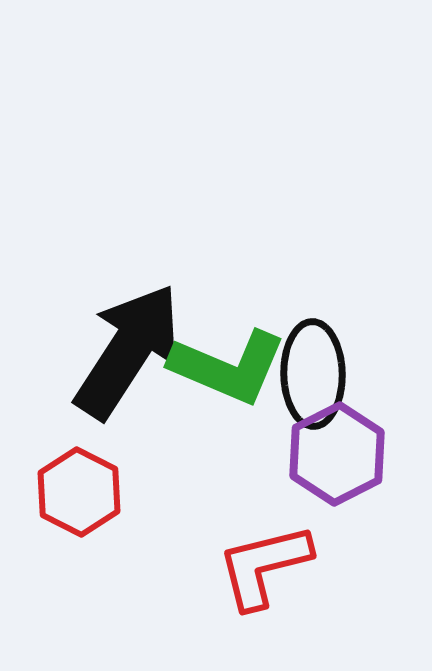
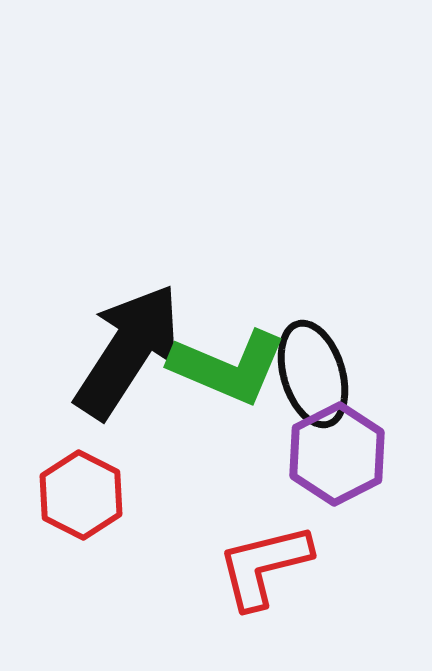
black ellipse: rotated 16 degrees counterclockwise
red hexagon: moved 2 px right, 3 px down
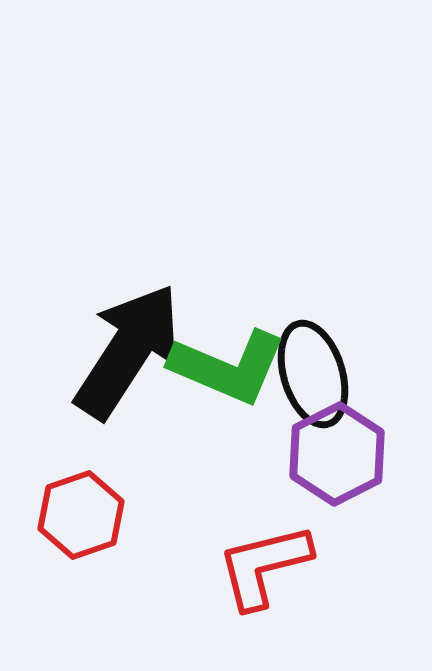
red hexagon: moved 20 px down; rotated 14 degrees clockwise
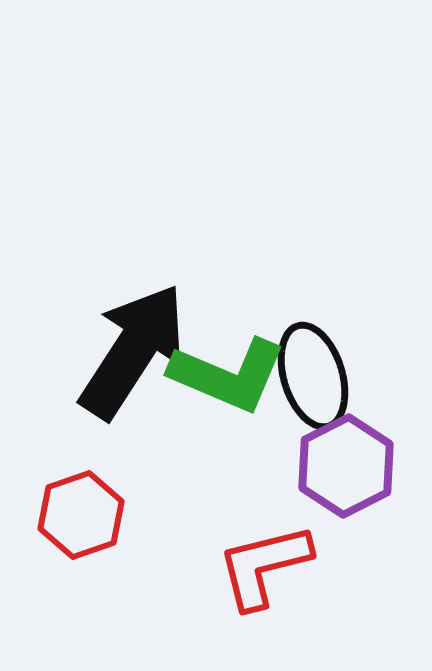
black arrow: moved 5 px right
green L-shape: moved 8 px down
black ellipse: moved 2 px down
purple hexagon: moved 9 px right, 12 px down
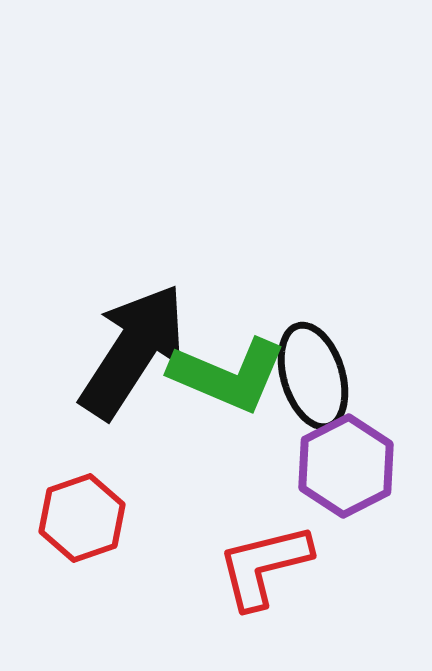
red hexagon: moved 1 px right, 3 px down
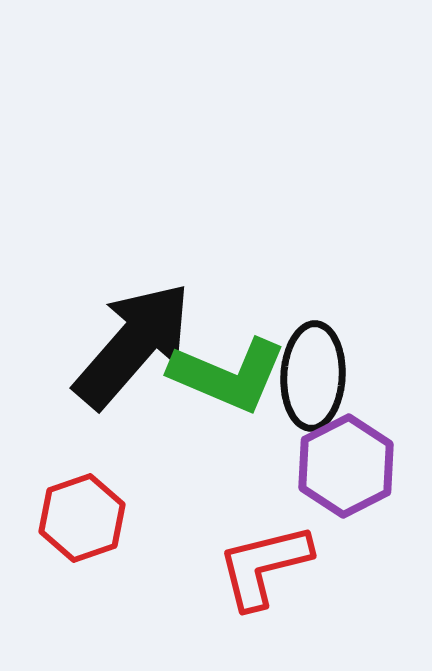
black arrow: moved 6 px up; rotated 8 degrees clockwise
black ellipse: rotated 20 degrees clockwise
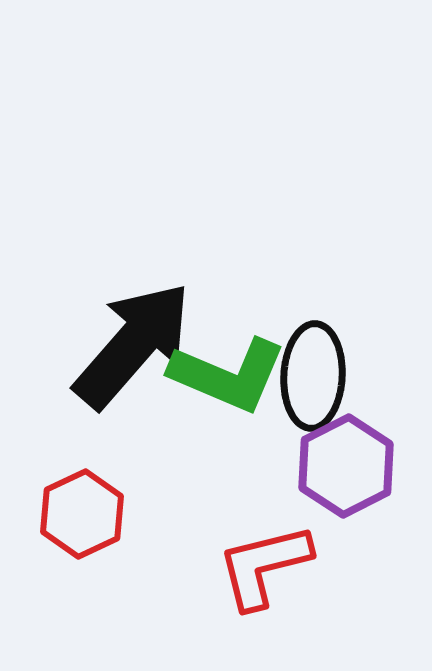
red hexagon: moved 4 px up; rotated 6 degrees counterclockwise
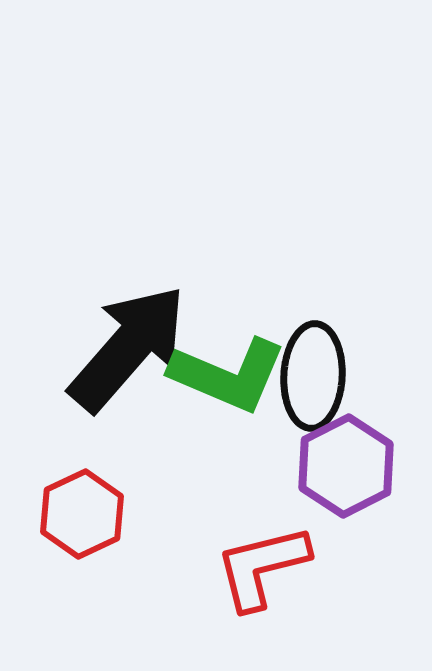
black arrow: moved 5 px left, 3 px down
red L-shape: moved 2 px left, 1 px down
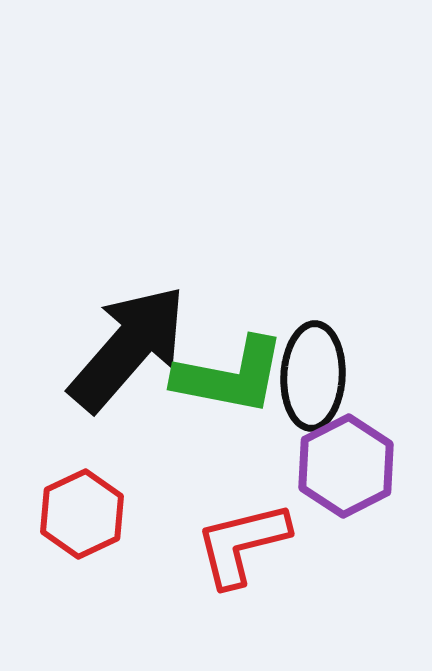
green L-shape: moved 2 px right, 1 px down; rotated 12 degrees counterclockwise
red L-shape: moved 20 px left, 23 px up
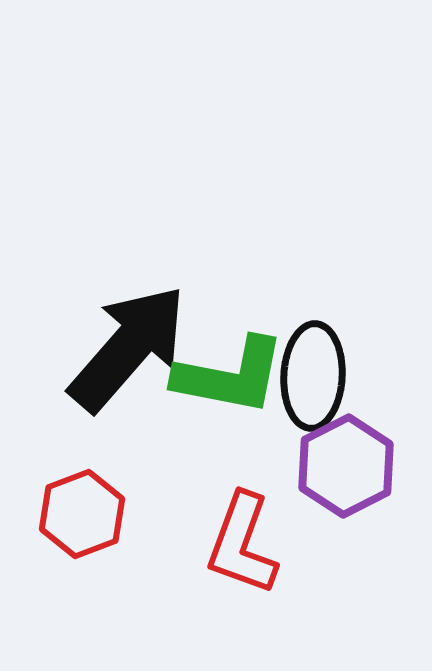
red hexagon: rotated 4 degrees clockwise
red L-shape: rotated 56 degrees counterclockwise
